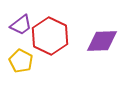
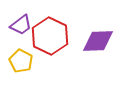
purple diamond: moved 4 px left
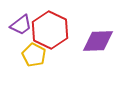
red hexagon: moved 6 px up
yellow pentagon: moved 13 px right, 6 px up
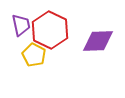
purple trapezoid: rotated 65 degrees counterclockwise
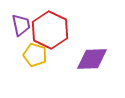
purple diamond: moved 6 px left, 18 px down
yellow pentagon: moved 1 px right; rotated 10 degrees counterclockwise
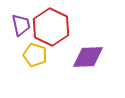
red hexagon: moved 1 px right, 3 px up
purple diamond: moved 4 px left, 2 px up
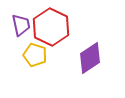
purple diamond: moved 2 px right, 1 px down; rotated 32 degrees counterclockwise
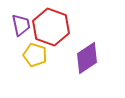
red hexagon: rotated 6 degrees counterclockwise
purple diamond: moved 3 px left
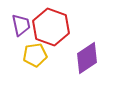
yellow pentagon: rotated 25 degrees counterclockwise
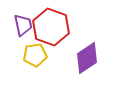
purple trapezoid: moved 2 px right
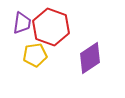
purple trapezoid: moved 1 px left, 2 px up; rotated 20 degrees clockwise
purple diamond: moved 3 px right
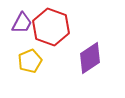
purple trapezoid: rotated 20 degrees clockwise
yellow pentagon: moved 5 px left, 6 px down; rotated 15 degrees counterclockwise
